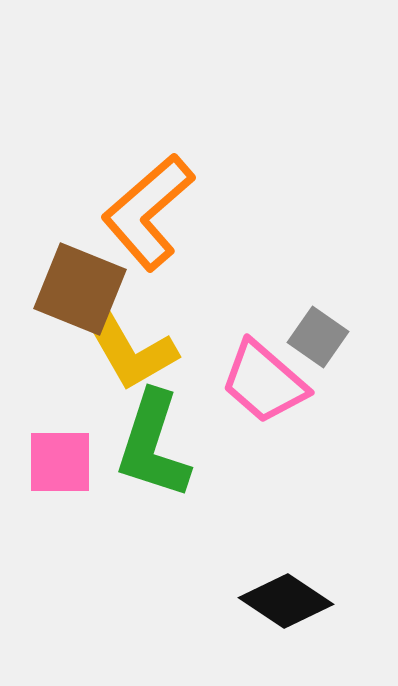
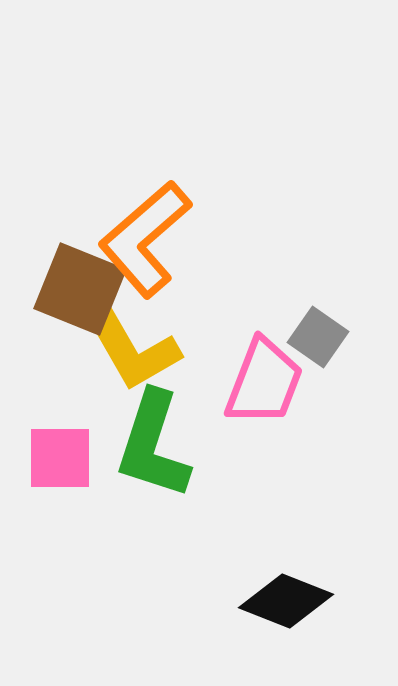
orange L-shape: moved 3 px left, 27 px down
yellow L-shape: moved 3 px right
pink trapezoid: rotated 110 degrees counterclockwise
pink square: moved 4 px up
black diamond: rotated 12 degrees counterclockwise
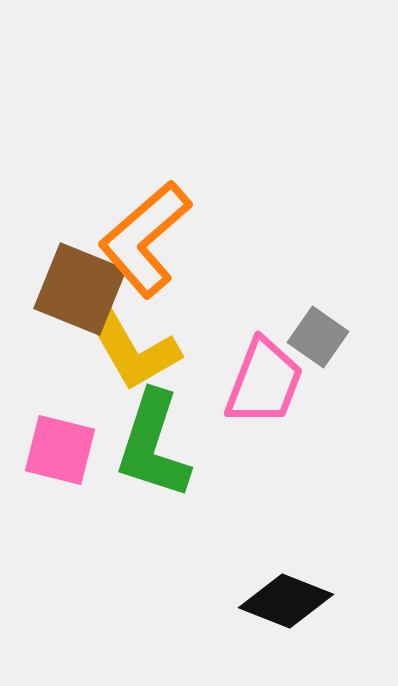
pink square: moved 8 px up; rotated 14 degrees clockwise
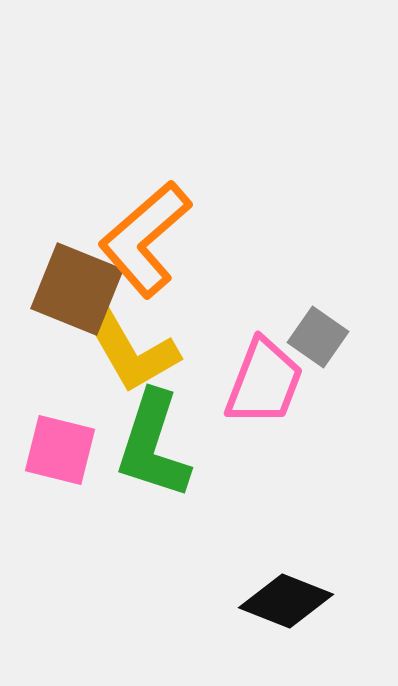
brown square: moved 3 px left
yellow L-shape: moved 1 px left, 2 px down
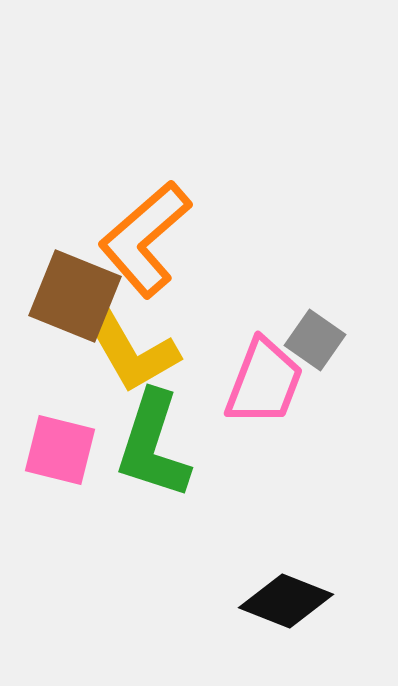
brown square: moved 2 px left, 7 px down
gray square: moved 3 px left, 3 px down
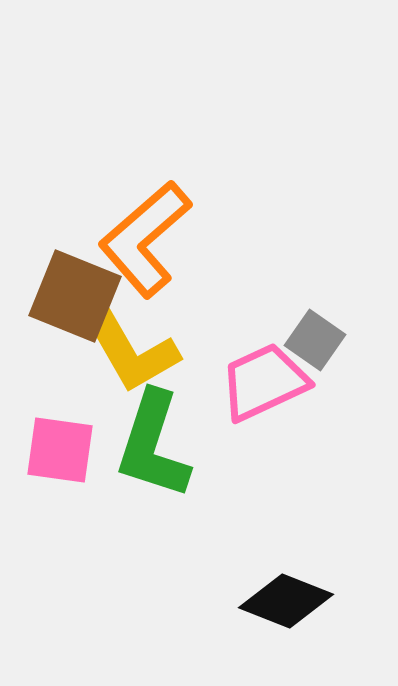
pink trapezoid: rotated 136 degrees counterclockwise
pink square: rotated 6 degrees counterclockwise
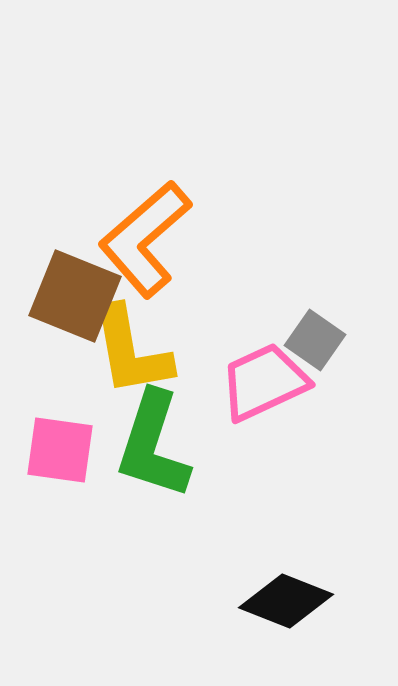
yellow L-shape: rotated 20 degrees clockwise
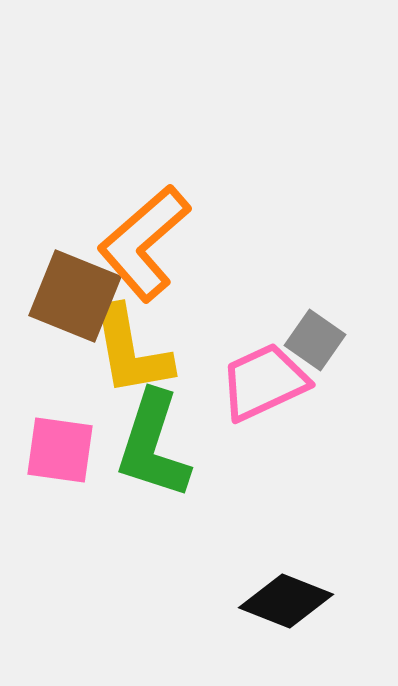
orange L-shape: moved 1 px left, 4 px down
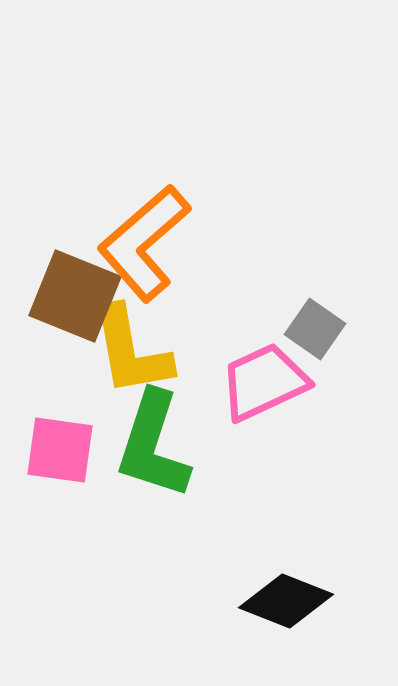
gray square: moved 11 px up
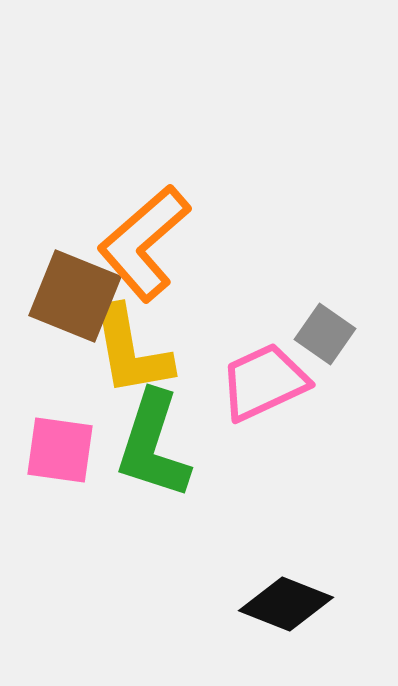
gray square: moved 10 px right, 5 px down
black diamond: moved 3 px down
